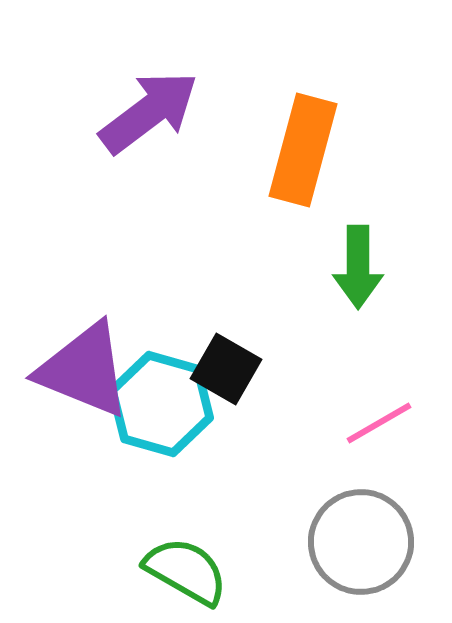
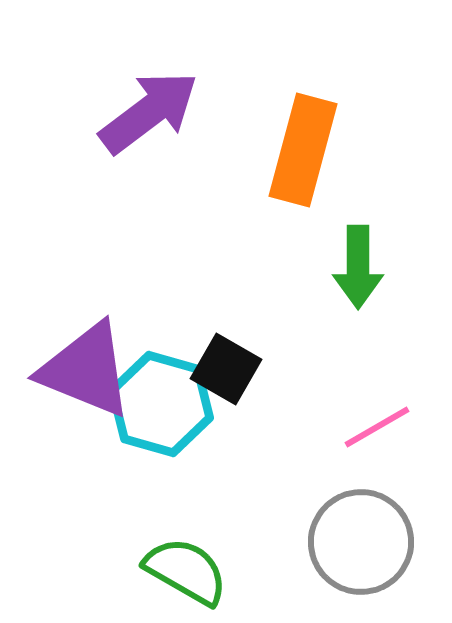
purple triangle: moved 2 px right
pink line: moved 2 px left, 4 px down
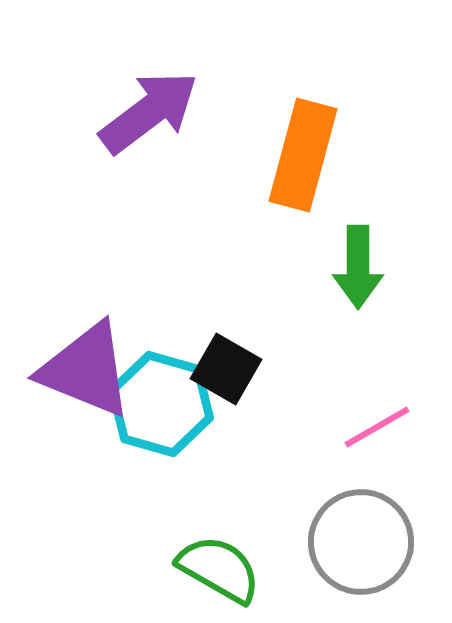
orange rectangle: moved 5 px down
green semicircle: moved 33 px right, 2 px up
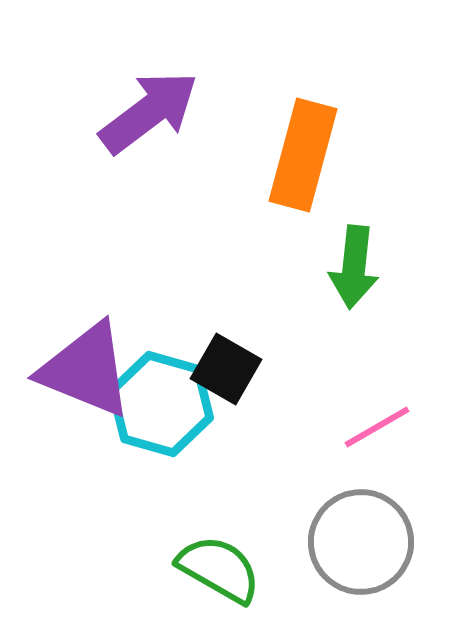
green arrow: moved 4 px left; rotated 6 degrees clockwise
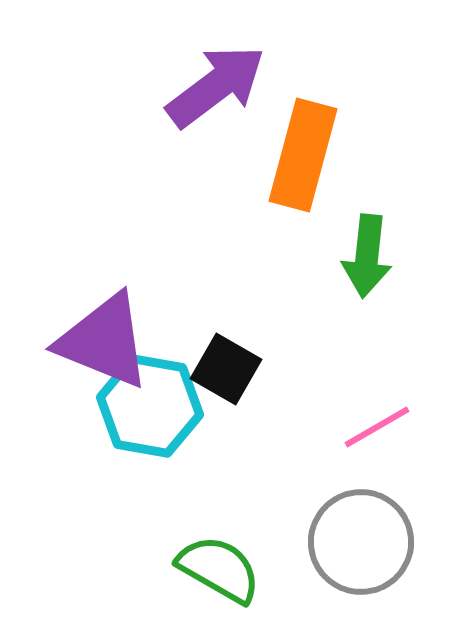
purple arrow: moved 67 px right, 26 px up
green arrow: moved 13 px right, 11 px up
purple triangle: moved 18 px right, 29 px up
cyan hexagon: moved 11 px left, 2 px down; rotated 6 degrees counterclockwise
